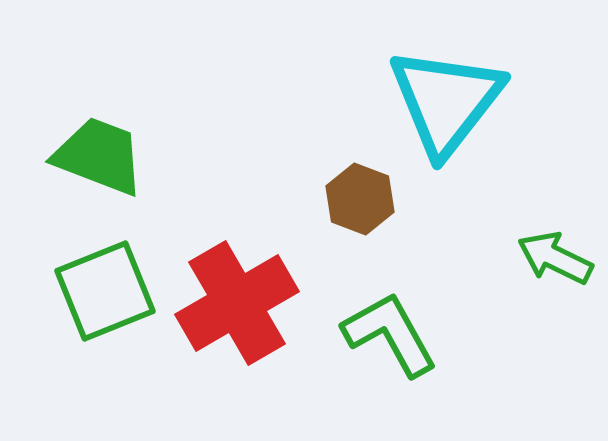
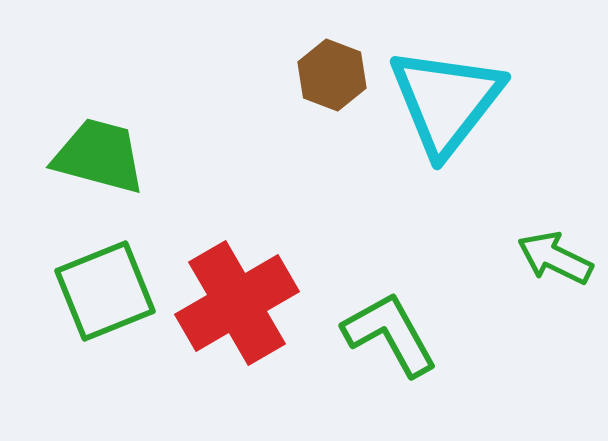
green trapezoid: rotated 6 degrees counterclockwise
brown hexagon: moved 28 px left, 124 px up
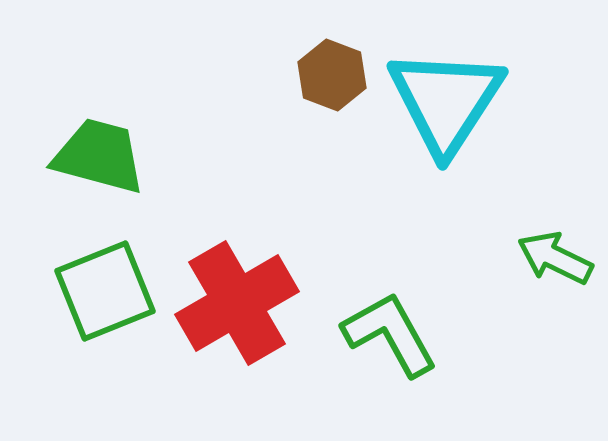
cyan triangle: rotated 5 degrees counterclockwise
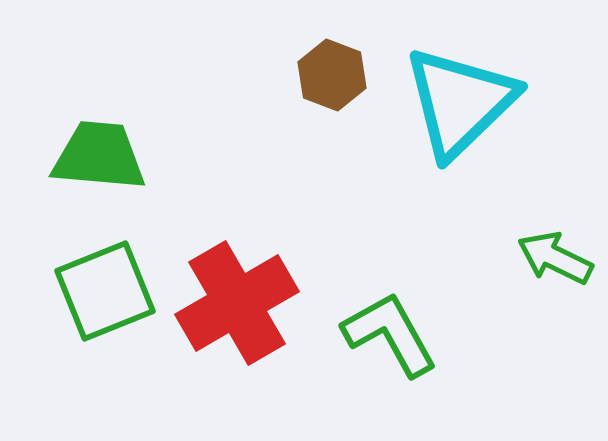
cyan triangle: moved 14 px right, 1 px down; rotated 13 degrees clockwise
green trapezoid: rotated 10 degrees counterclockwise
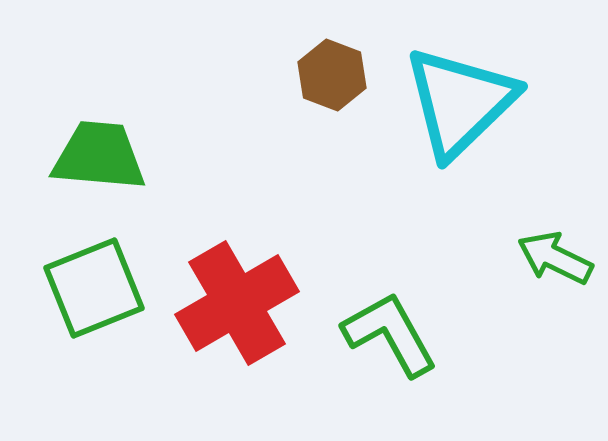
green square: moved 11 px left, 3 px up
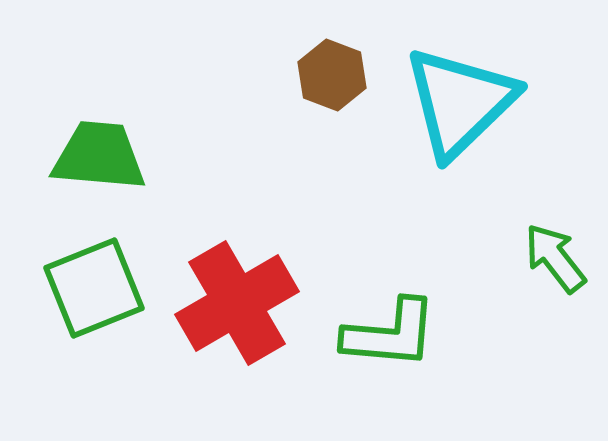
green arrow: rotated 26 degrees clockwise
green L-shape: rotated 124 degrees clockwise
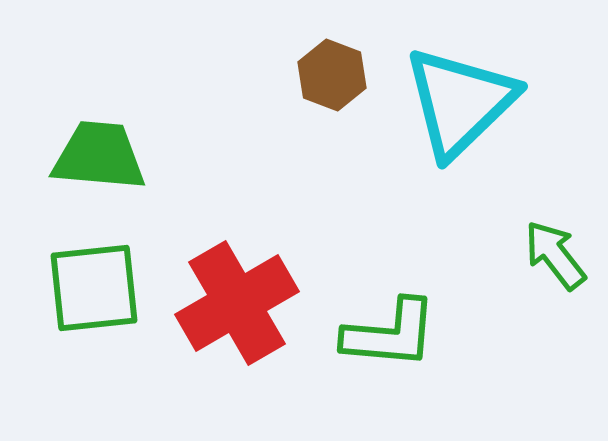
green arrow: moved 3 px up
green square: rotated 16 degrees clockwise
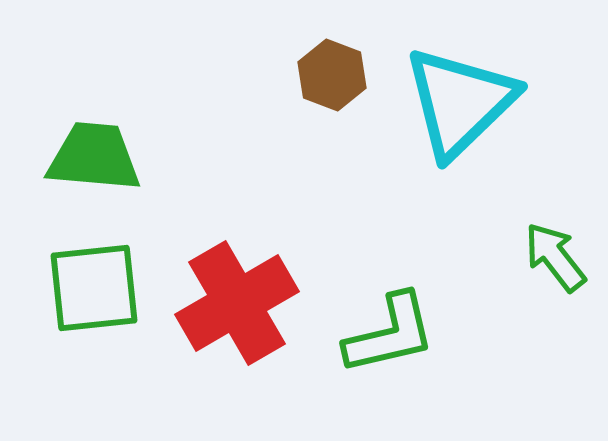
green trapezoid: moved 5 px left, 1 px down
green arrow: moved 2 px down
green L-shape: rotated 18 degrees counterclockwise
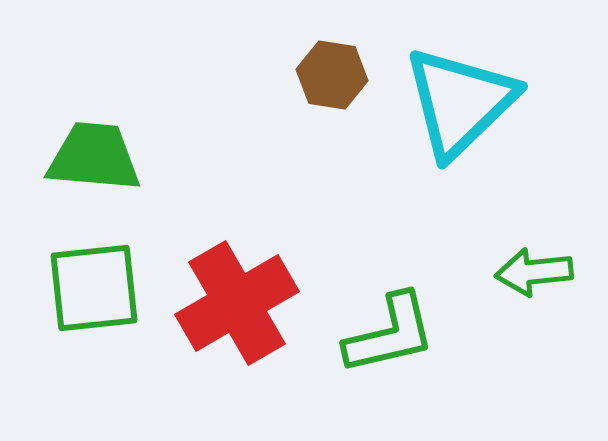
brown hexagon: rotated 12 degrees counterclockwise
green arrow: moved 21 px left, 15 px down; rotated 58 degrees counterclockwise
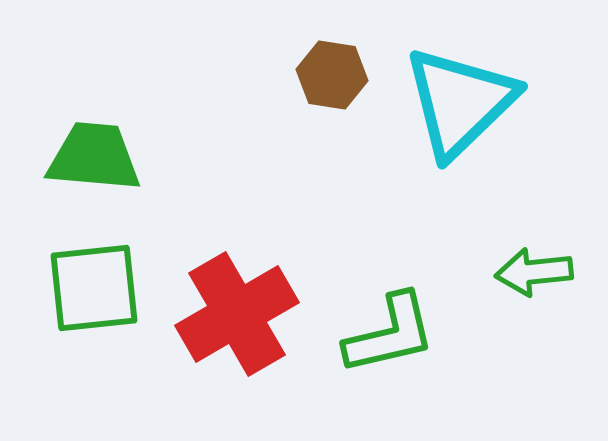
red cross: moved 11 px down
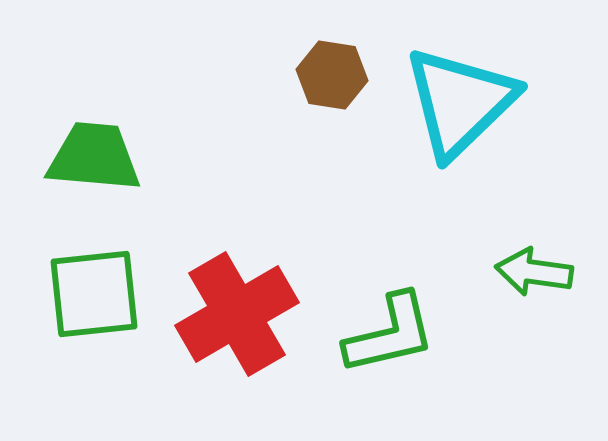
green arrow: rotated 14 degrees clockwise
green square: moved 6 px down
